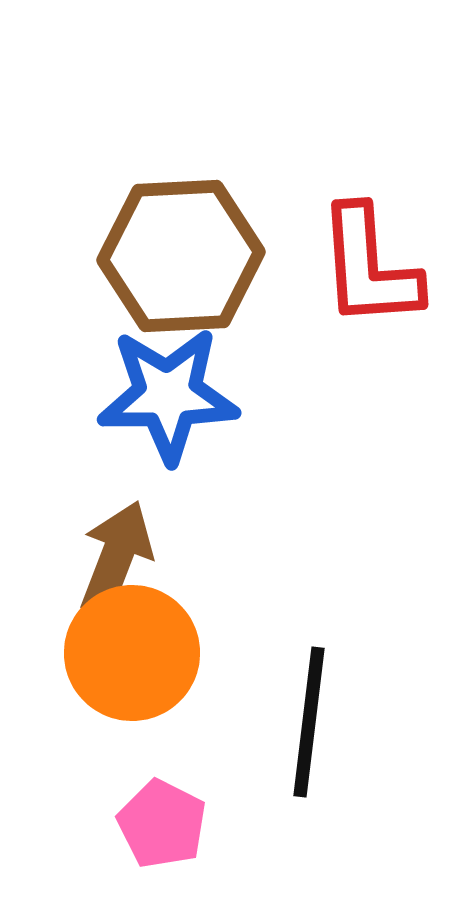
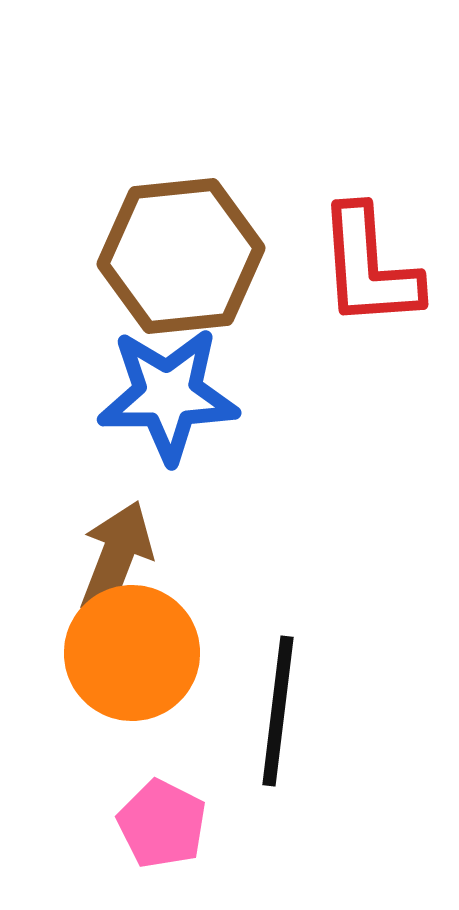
brown hexagon: rotated 3 degrees counterclockwise
black line: moved 31 px left, 11 px up
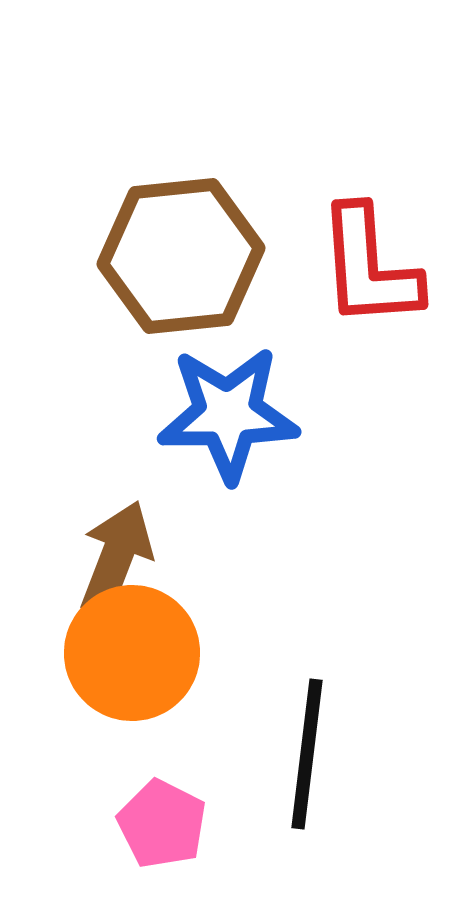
blue star: moved 60 px right, 19 px down
black line: moved 29 px right, 43 px down
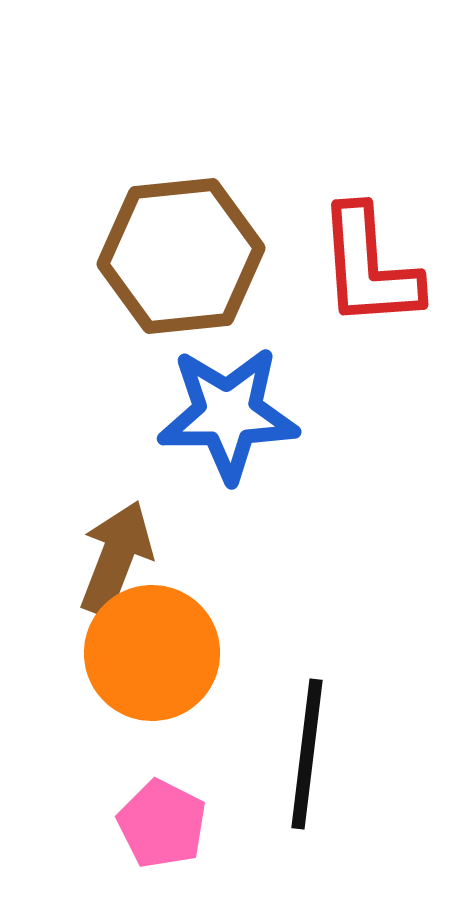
orange circle: moved 20 px right
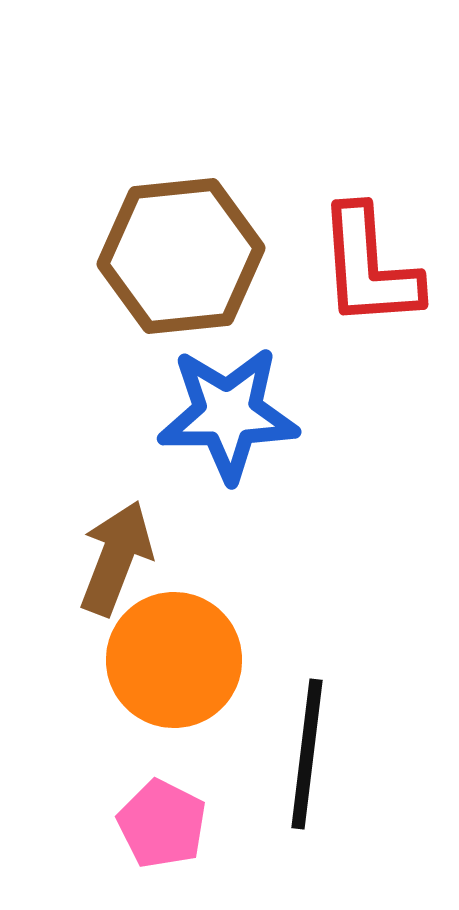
orange circle: moved 22 px right, 7 px down
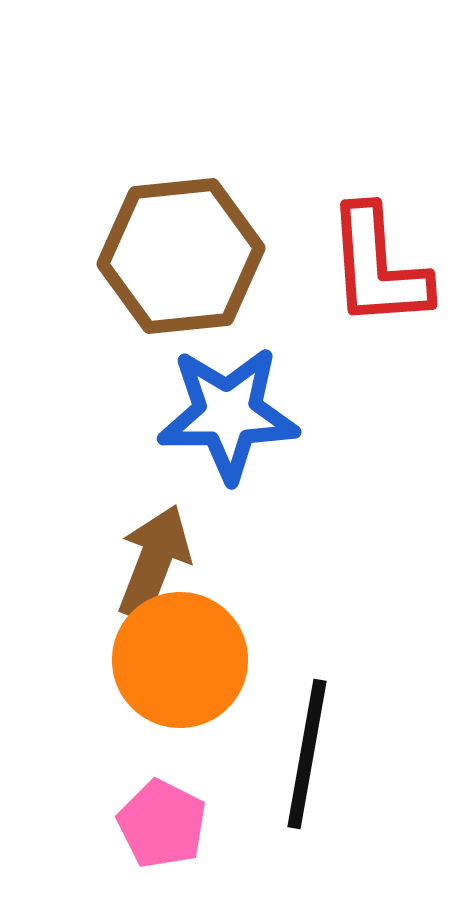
red L-shape: moved 9 px right
brown arrow: moved 38 px right, 4 px down
orange circle: moved 6 px right
black line: rotated 3 degrees clockwise
